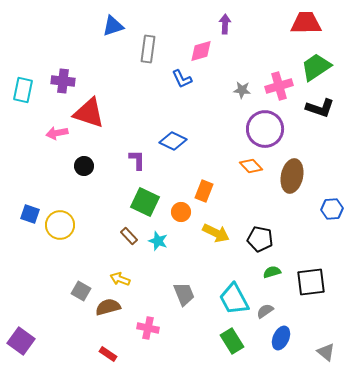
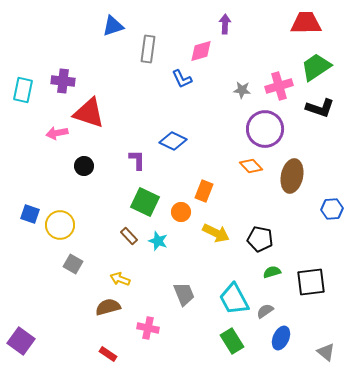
gray square at (81, 291): moved 8 px left, 27 px up
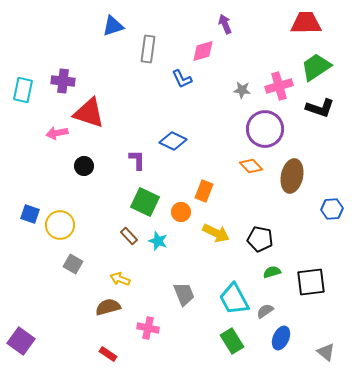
purple arrow at (225, 24): rotated 24 degrees counterclockwise
pink diamond at (201, 51): moved 2 px right
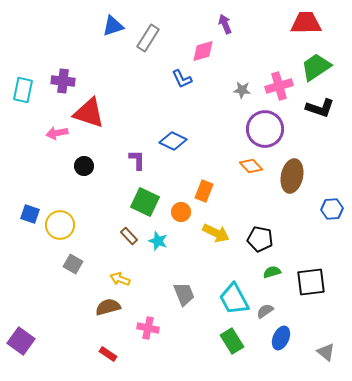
gray rectangle at (148, 49): moved 11 px up; rotated 24 degrees clockwise
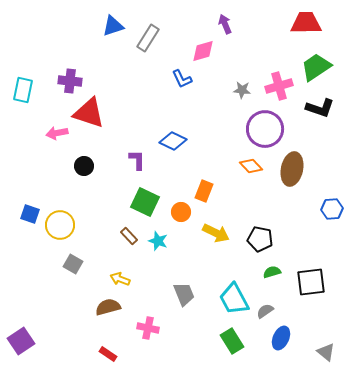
purple cross at (63, 81): moved 7 px right
brown ellipse at (292, 176): moved 7 px up
purple square at (21, 341): rotated 20 degrees clockwise
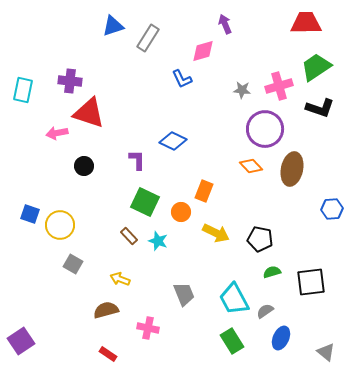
brown semicircle at (108, 307): moved 2 px left, 3 px down
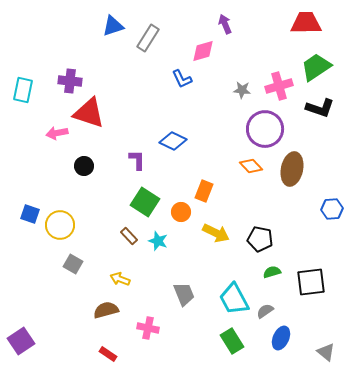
green square at (145, 202): rotated 8 degrees clockwise
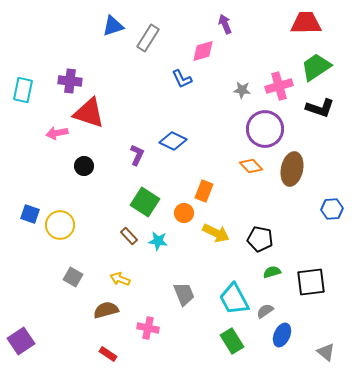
purple L-shape at (137, 160): moved 5 px up; rotated 25 degrees clockwise
orange circle at (181, 212): moved 3 px right, 1 px down
cyan star at (158, 241): rotated 12 degrees counterclockwise
gray square at (73, 264): moved 13 px down
blue ellipse at (281, 338): moved 1 px right, 3 px up
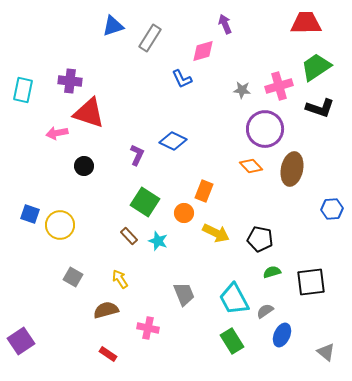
gray rectangle at (148, 38): moved 2 px right
cyan star at (158, 241): rotated 12 degrees clockwise
yellow arrow at (120, 279): rotated 36 degrees clockwise
